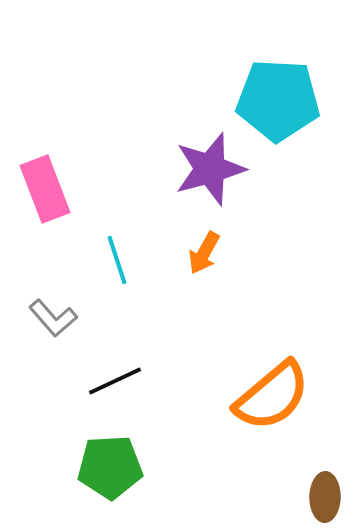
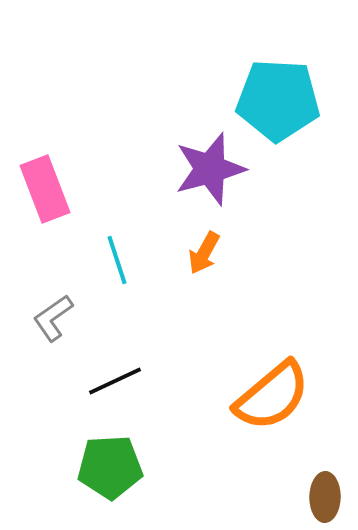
gray L-shape: rotated 96 degrees clockwise
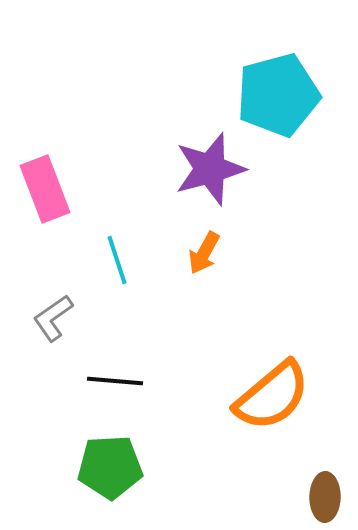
cyan pentagon: moved 5 px up; rotated 18 degrees counterclockwise
black line: rotated 30 degrees clockwise
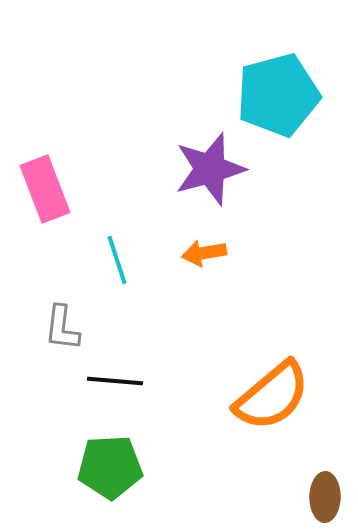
orange arrow: rotated 51 degrees clockwise
gray L-shape: moved 9 px right, 10 px down; rotated 48 degrees counterclockwise
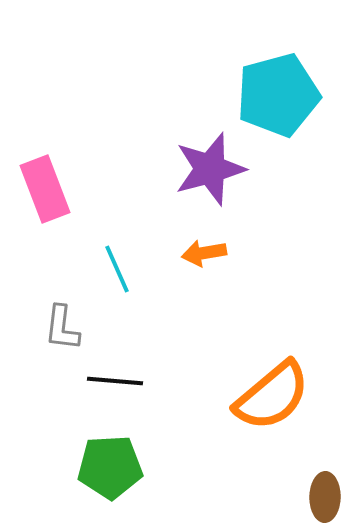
cyan line: moved 9 px down; rotated 6 degrees counterclockwise
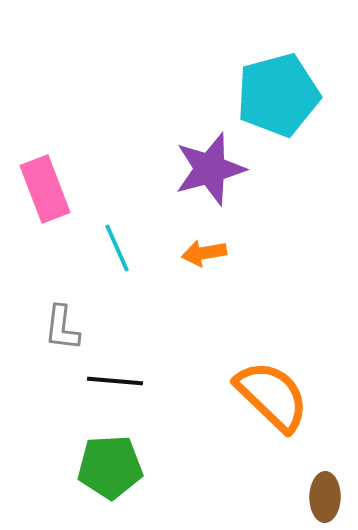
cyan line: moved 21 px up
orange semicircle: rotated 96 degrees counterclockwise
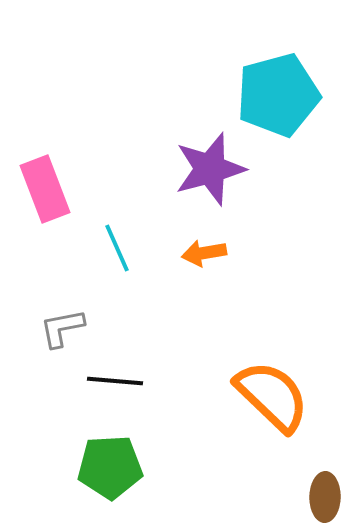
gray L-shape: rotated 72 degrees clockwise
